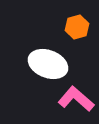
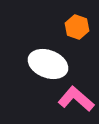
orange hexagon: rotated 25 degrees counterclockwise
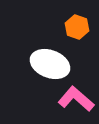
white ellipse: moved 2 px right
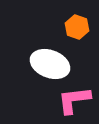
pink L-shape: moved 2 px left, 1 px down; rotated 48 degrees counterclockwise
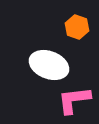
white ellipse: moved 1 px left, 1 px down
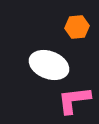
orange hexagon: rotated 25 degrees counterclockwise
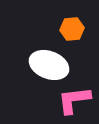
orange hexagon: moved 5 px left, 2 px down
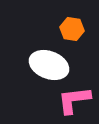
orange hexagon: rotated 15 degrees clockwise
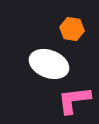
white ellipse: moved 1 px up
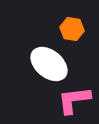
white ellipse: rotated 18 degrees clockwise
